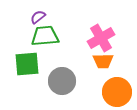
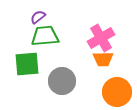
orange trapezoid: moved 2 px up
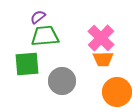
pink cross: rotated 16 degrees counterclockwise
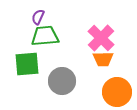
purple semicircle: rotated 28 degrees counterclockwise
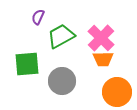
green trapezoid: moved 16 px right; rotated 24 degrees counterclockwise
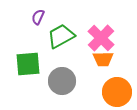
green square: moved 1 px right
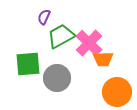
purple semicircle: moved 6 px right
pink cross: moved 12 px left, 5 px down
gray circle: moved 5 px left, 3 px up
